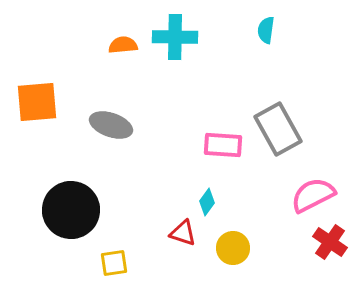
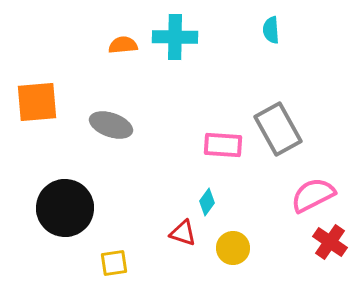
cyan semicircle: moved 5 px right; rotated 12 degrees counterclockwise
black circle: moved 6 px left, 2 px up
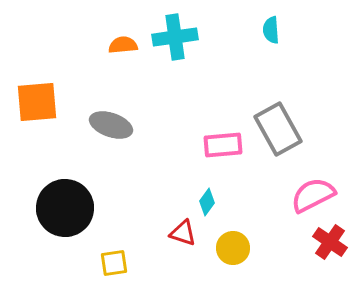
cyan cross: rotated 9 degrees counterclockwise
pink rectangle: rotated 9 degrees counterclockwise
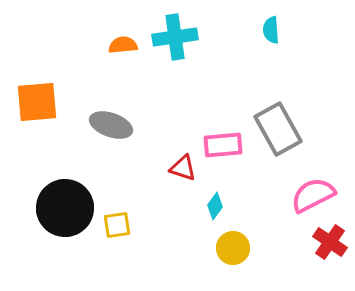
cyan diamond: moved 8 px right, 4 px down
red triangle: moved 65 px up
yellow square: moved 3 px right, 38 px up
